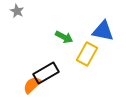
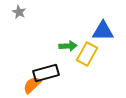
gray star: moved 2 px right, 1 px down
blue triangle: rotated 10 degrees counterclockwise
green arrow: moved 4 px right, 9 px down; rotated 30 degrees counterclockwise
black rectangle: rotated 15 degrees clockwise
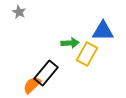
green arrow: moved 2 px right, 3 px up
black rectangle: rotated 35 degrees counterclockwise
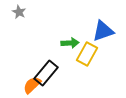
blue triangle: rotated 20 degrees counterclockwise
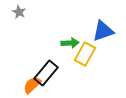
yellow rectangle: moved 2 px left
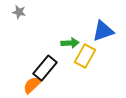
gray star: rotated 16 degrees counterclockwise
yellow rectangle: moved 2 px down
black rectangle: moved 1 px left, 5 px up
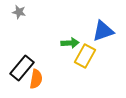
black rectangle: moved 23 px left
orange semicircle: moved 4 px right, 6 px up; rotated 144 degrees clockwise
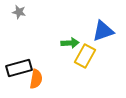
black rectangle: moved 3 px left; rotated 35 degrees clockwise
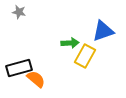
orange semicircle: rotated 60 degrees counterclockwise
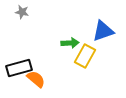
gray star: moved 3 px right
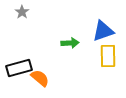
gray star: rotated 24 degrees clockwise
yellow rectangle: moved 23 px right; rotated 30 degrees counterclockwise
orange semicircle: moved 4 px right, 1 px up
